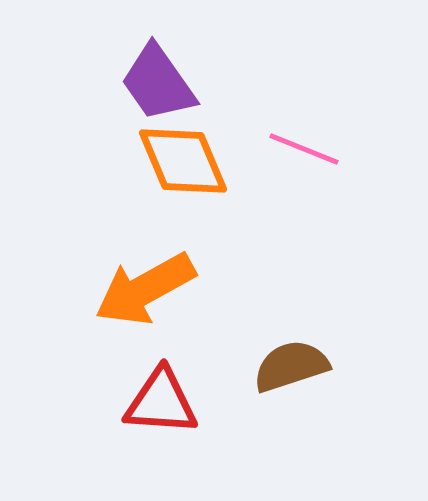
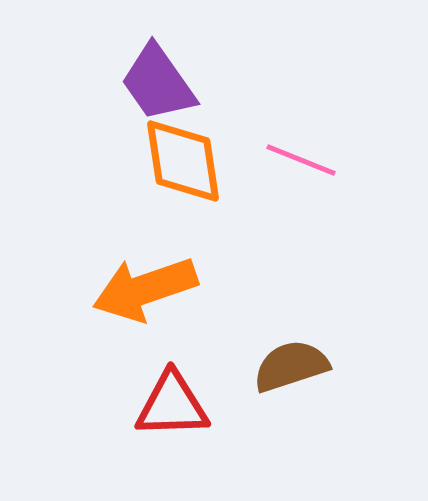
pink line: moved 3 px left, 11 px down
orange diamond: rotated 14 degrees clockwise
orange arrow: rotated 10 degrees clockwise
red triangle: moved 11 px right, 3 px down; rotated 6 degrees counterclockwise
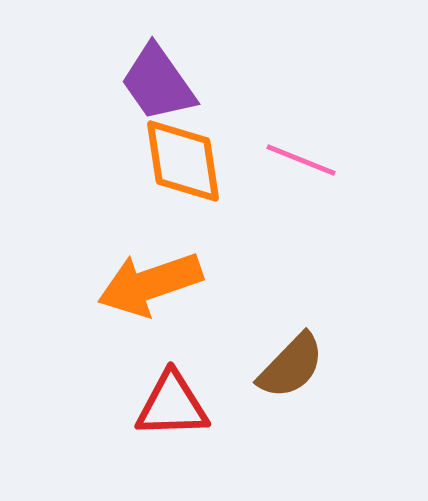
orange arrow: moved 5 px right, 5 px up
brown semicircle: rotated 152 degrees clockwise
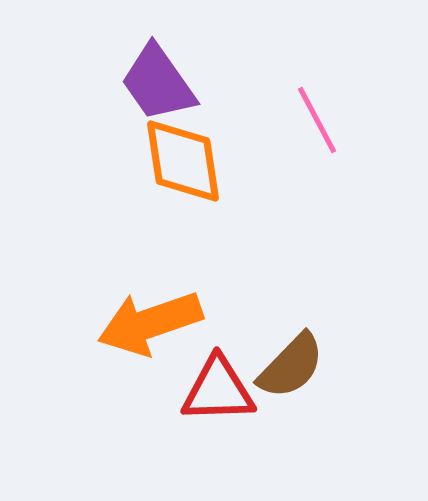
pink line: moved 16 px right, 40 px up; rotated 40 degrees clockwise
orange arrow: moved 39 px down
red triangle: moved 46 px right, 15 px up
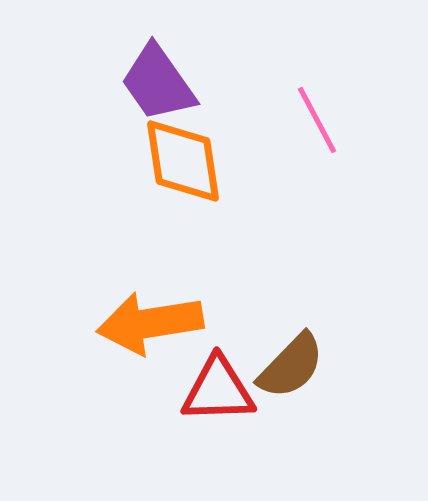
orange arrow: rotated 10 degrees clockwise
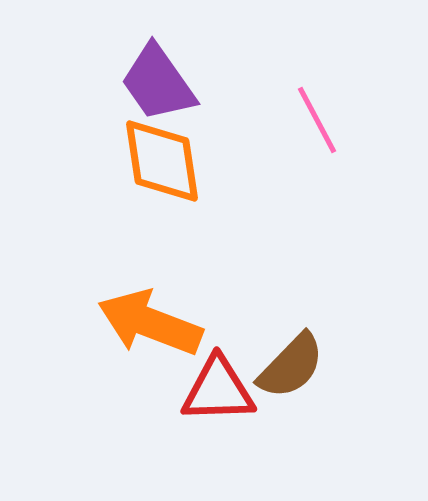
orange diamond: moved 21 px left
orange arrow: rotated 30 degrees clockwise
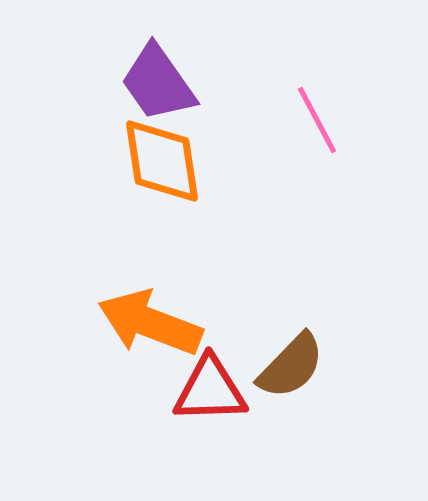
red triangle: moved 8 px left
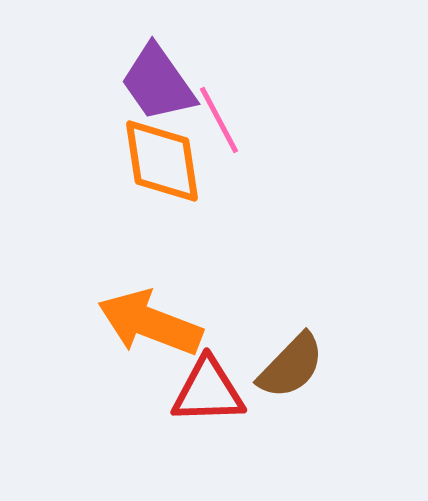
pink line: moved 98 px left
red triangle: moved 2 px left, 1 px down
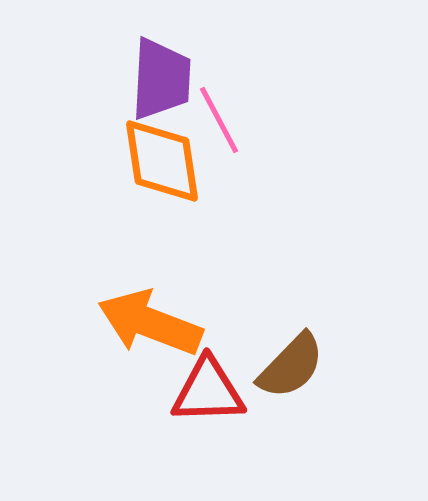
purple trapezoid: moved 3 px right, 4 px up; rotated 142 degrees counterclockwise
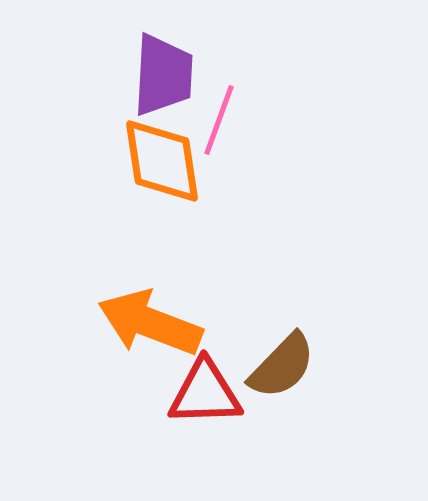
purple trapezoid: moved 2 px right, 4 px up
pink line: rotated 48 degrees clockwise
brown semicircle: moved 9 px left
red triangle: moved 3 px left, 2 px down
